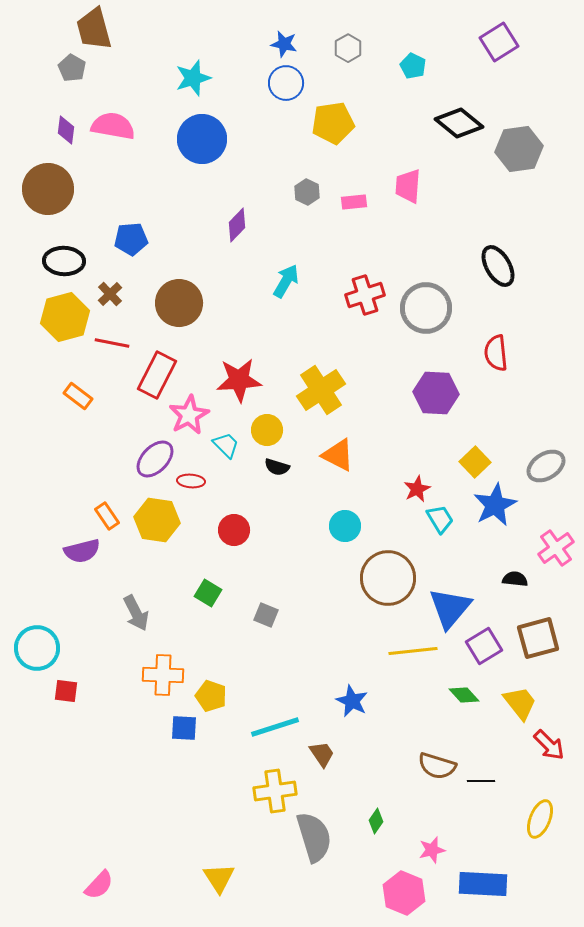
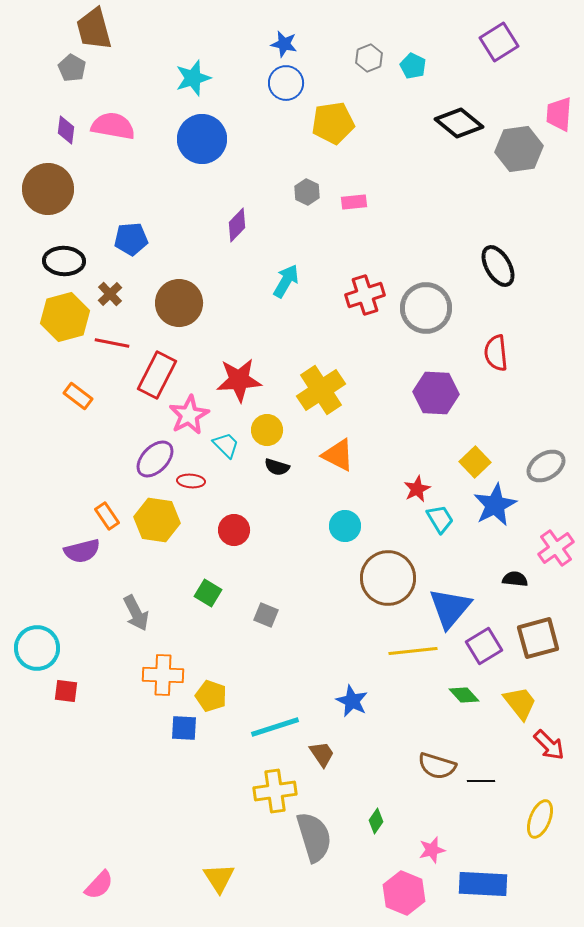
gray hexagon at (348, 48): moved 21 px right, 10 px down; rotated 8 degrees clockwise
pink trapezoid at (408, 186): moved 151 px right, 72 px up
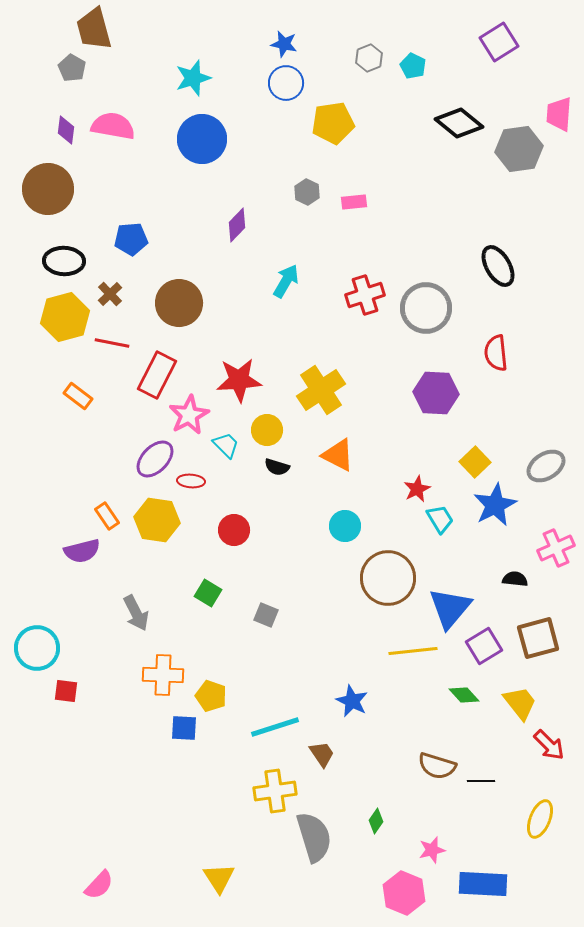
pink cross at (556, 548): rotated 12 degrees clockwise
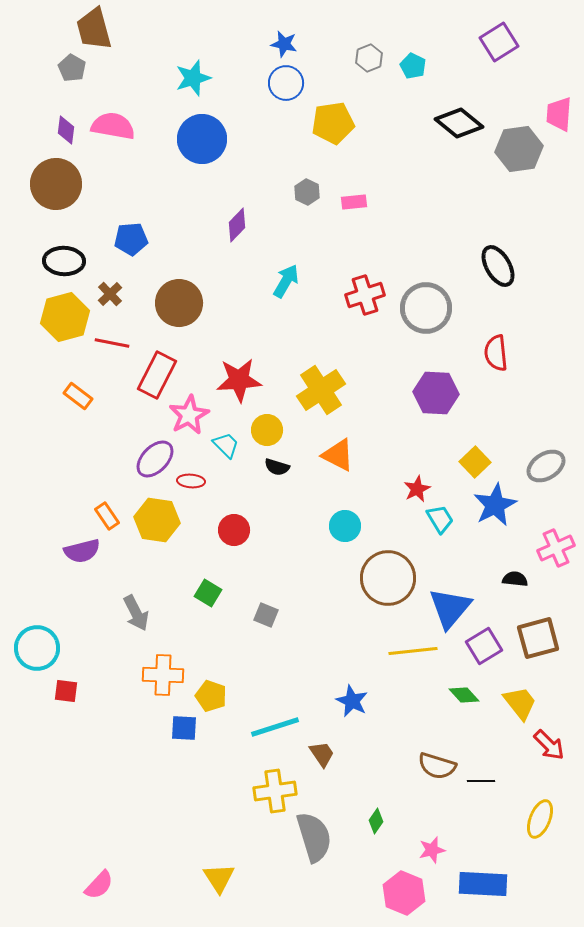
brown circle at (48, 189): moved 8 px right, 5 px up
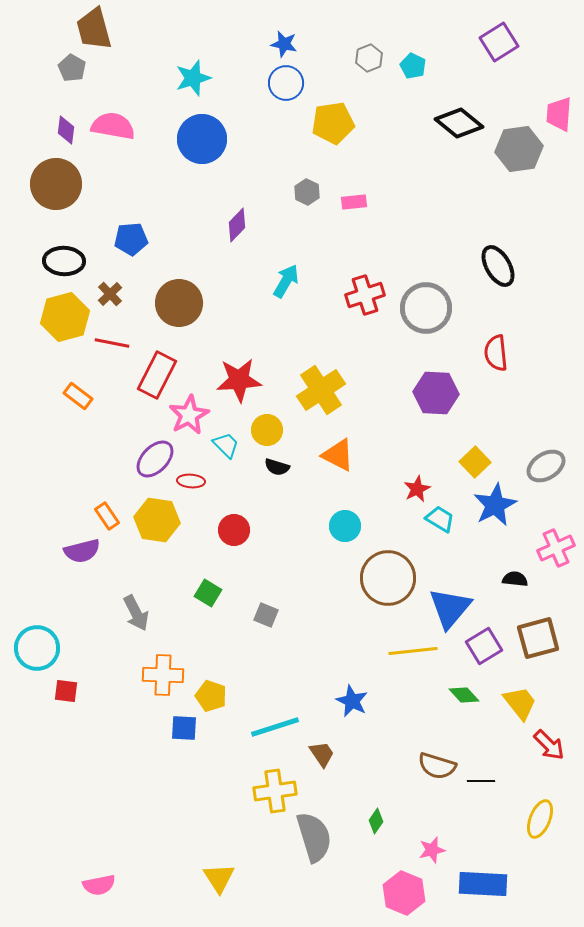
cyan trapezoid at (440, 519): rotated 28 degrees counterclockwise
pink semicircle at (99, 885): rotated 36 degrees clockwise
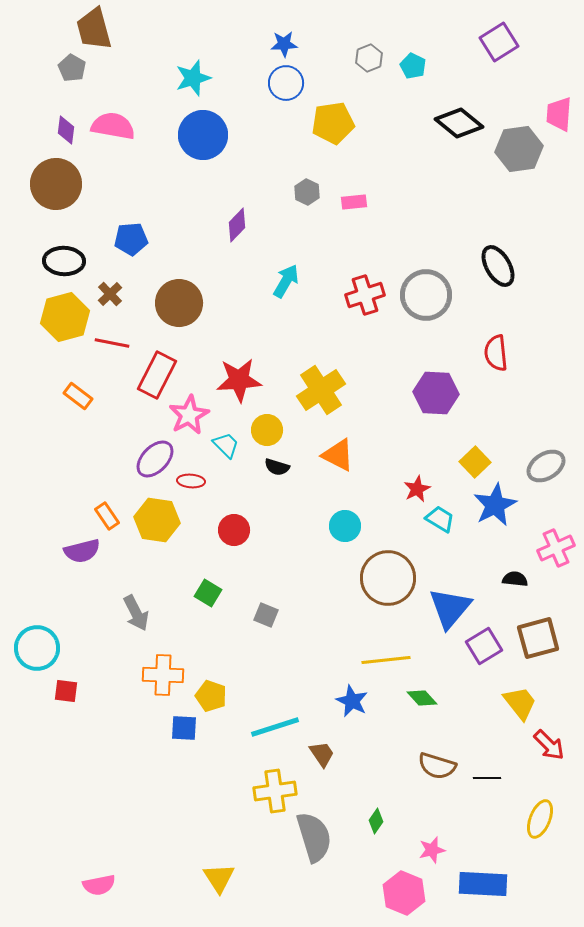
blue star at (284, 44): rotated 16 degrees counterclockwise
blue circle at (202, 139): moved 1 px right, 4 px up
gray circle at (426, 308): moved 13 px up
yellow line at (413, 651): moved 27 px left, 9 px down
green diamond at (464, 695): moved 42 px left, 3 px down
black line at (481, 781): moved 6 px right, 3 px up
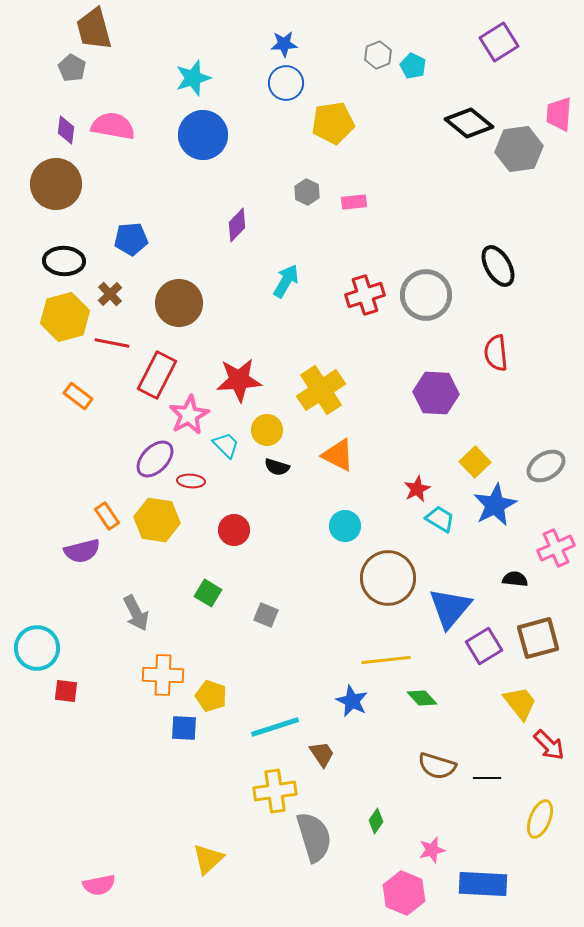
gray hexagon at (369, 58): moved 9 px right, 3 px up
black diamond at (459, 123): moved 10 px right
yellow triangle at (219, 878): moved 11 px left, 19 px up; rotated 20 degrees clockwise
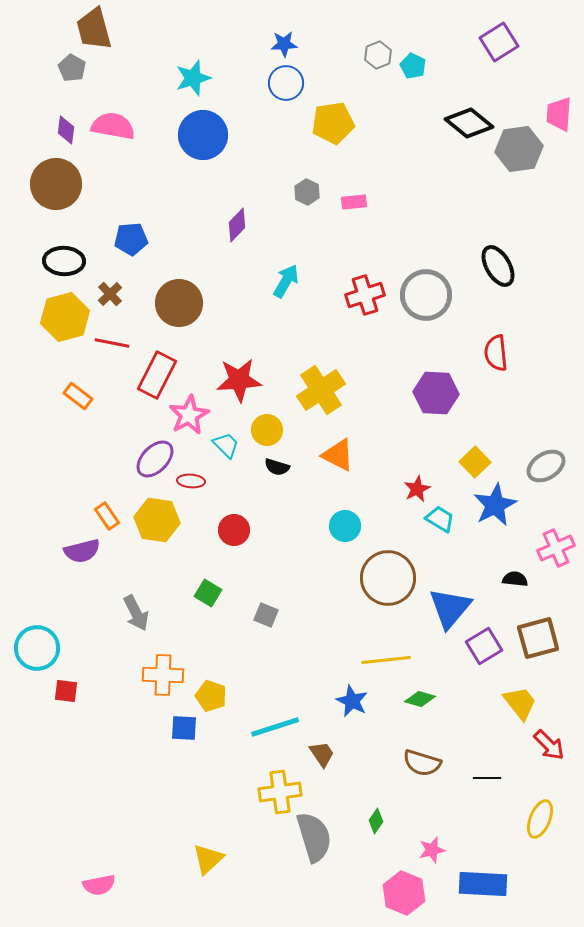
green diamond at (422, 698): moved 2 px left, 1 px down; rotated 32 degrees counterclockwise
brown semicircle at (437, 766): moved 15 px left, 3 px up
yellow cross at (275, 791): moved 5 px right, 1 px down
